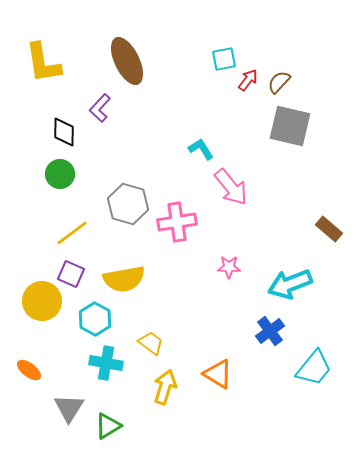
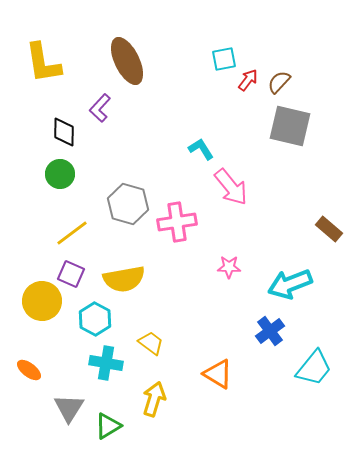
yellow arrow: moved 11 px left, 12 px down
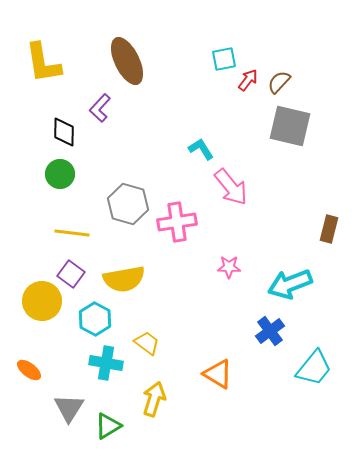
brown rectangle: rotated 64 degrees clockwise
yellow line: rotated 44 degrees clockwise
purple square: rotated 12 degrees clockwise
yellow trapezoid: moved 4 px left
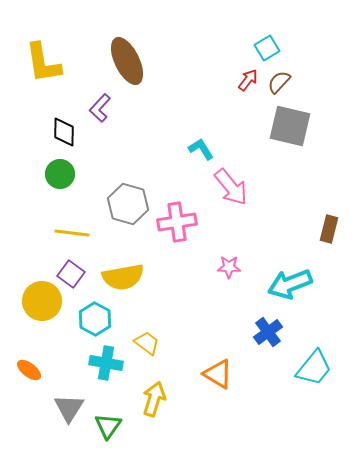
cyan square: moved 43 px right, 11 px up; rotated 20 degrees counterclockwise
yellow semicircle: moved 1 px left, 2 px up
blue cross: moved 2 px left, 1 px down
green triangle: rotated 24 degrees counterclockwise
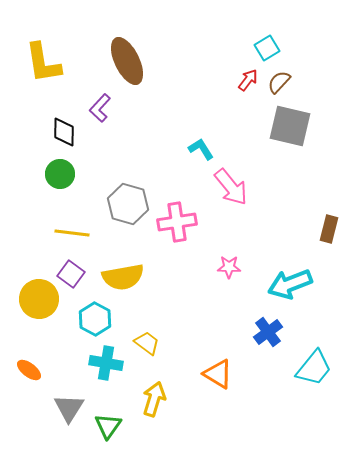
yellow circle: moved 3 px left, 2 px up
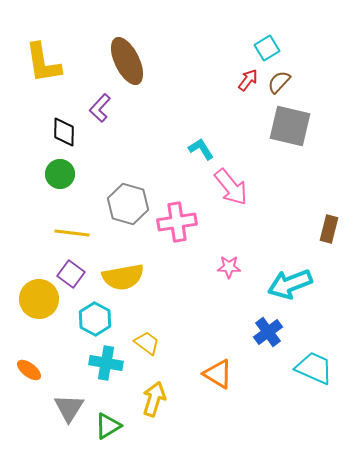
cyan trapezoid: rotated 105 degrees counterclockwise
green triangle: rotated 24 degrees clockwise
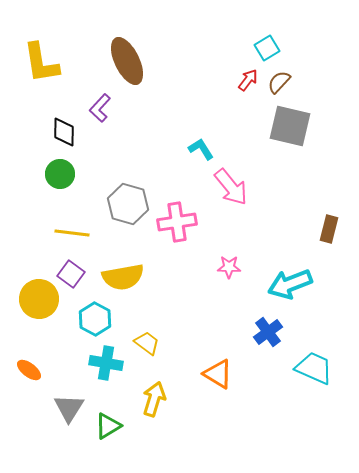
yellow L-shape: moved 2 px left
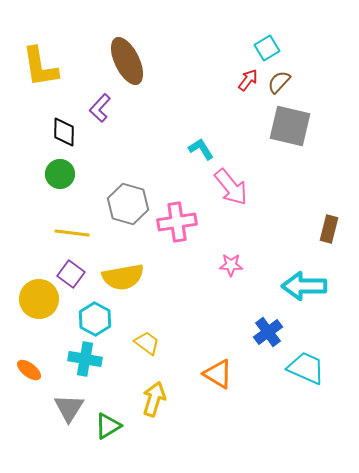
yellow L-shape: moved 1 px left, 4 px down
pink star: moved 2 px right, 2 px up
cyan arrow: moved 14 px right, 2 px down; rotated 21 degrees clockwise
cyan cross: moved 21 px left, 4 px up
cyan trapezoid: moved 8 px left
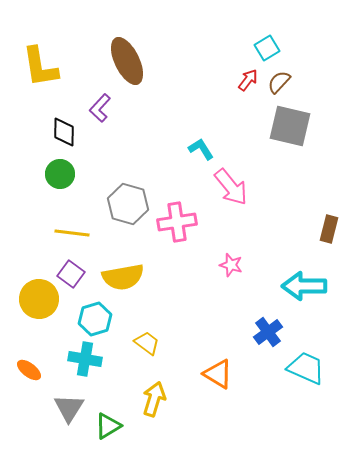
pink star: rotated 15 degrees clockwise
cyan hexagon: rotated 16 degrees clockwise
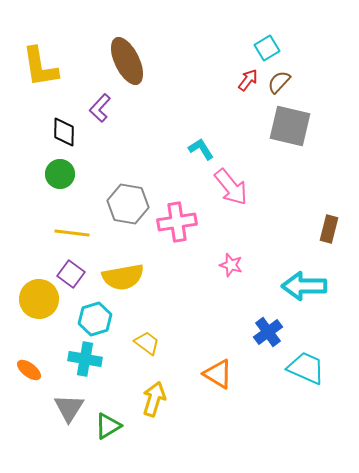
gray hexagon: rotated 6 degrees counterclockwise
